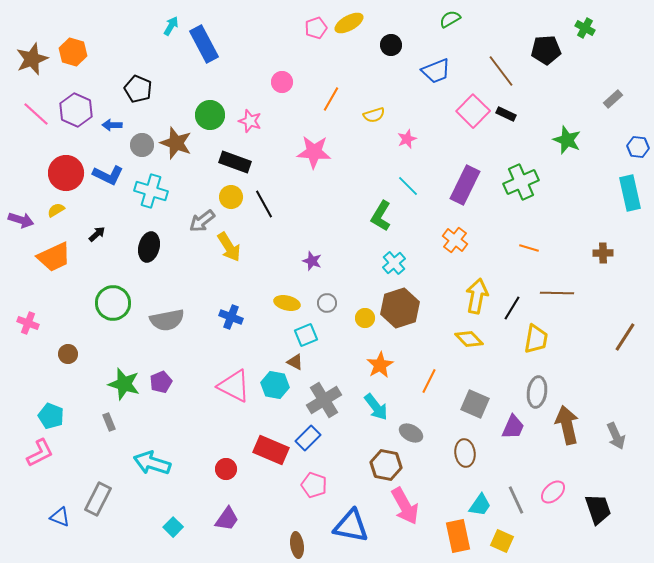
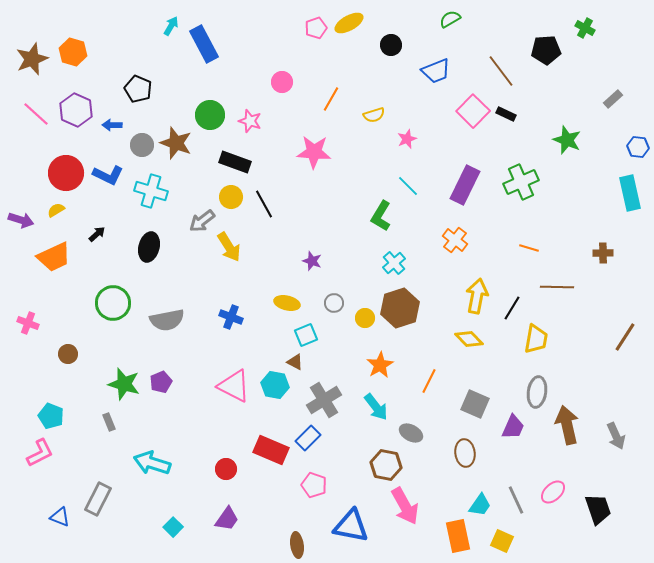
brown line at (557, 293): moved 6 px up
gray circle at (327, 303): moved 7 px right
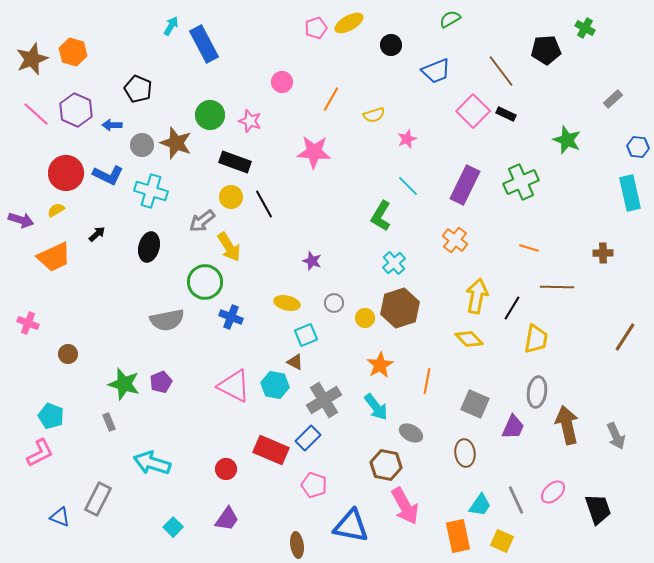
green circle at (113, 303): moved 92 px right, 21 px up
orange line at (429, 381): moved 2 px left; rotated 15 degrees counterclockwise
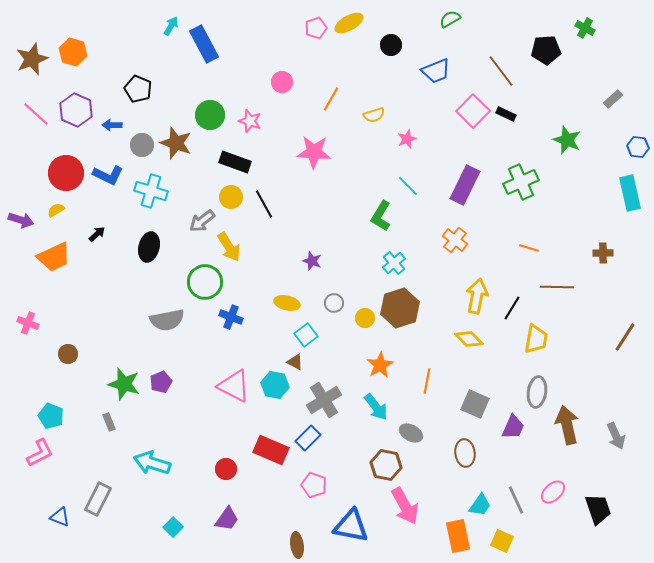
cyan square at (306, 335): rotated 15 degrees counterclockwise
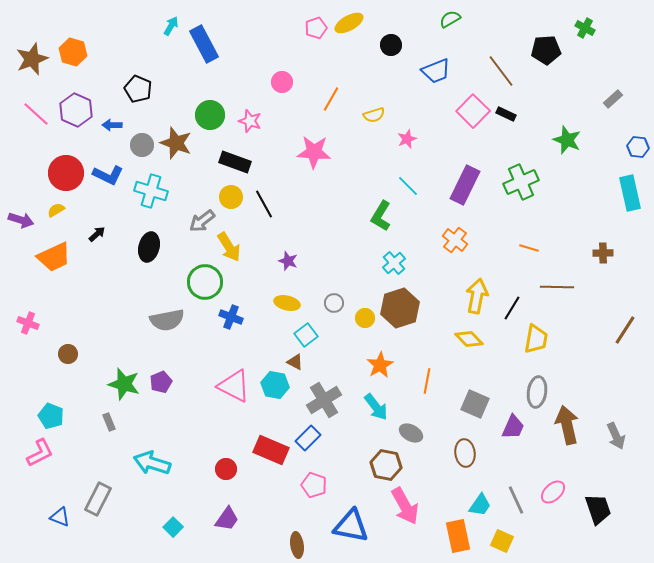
purple star at (312, 261): moved 24 px left
brown line at (625, 337): moved 7 px up
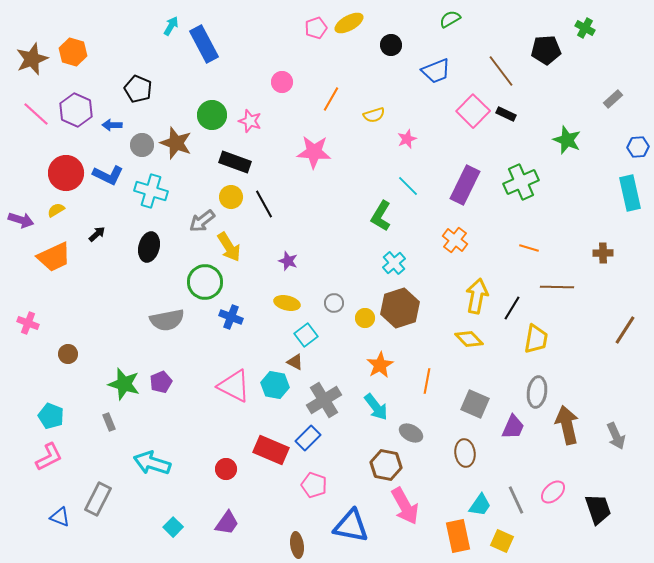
green circle at (210, 115): moved 2 px right
blue hexagon at (638, 147): rotated 10 degrees counterclockwise
pink L-shape at (40, 453): moved 9 px right, 4 px down
purple trapezoid at (227, 519): moved 4 px down
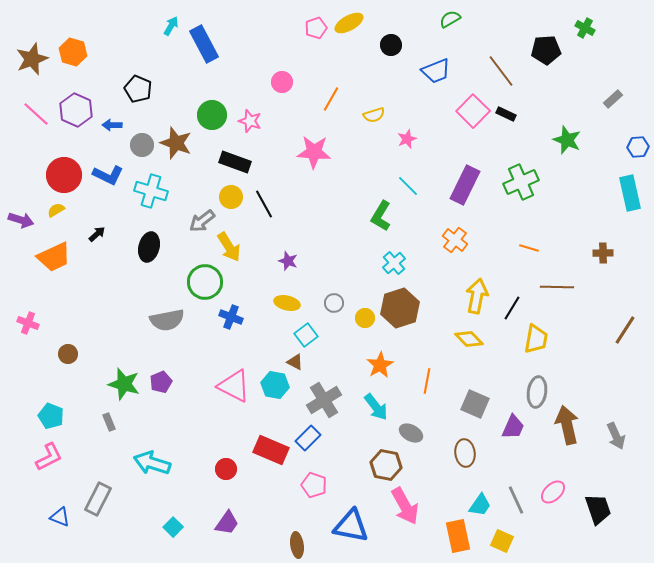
red circle at (66, 173): moved 2 px left, 2 px down
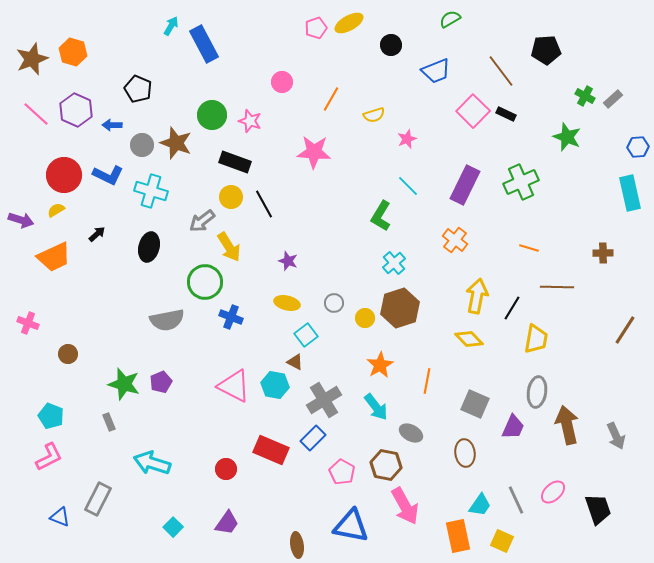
green cross at (585, 28): moved 68 px down
green star at (567, 140): moved 3 px up
blue rectangle at (308, 438): moved 5 px right
pink pentagon at (314, 485): moved 28 px right, 13 px up; rotated 10 degrees clockwise
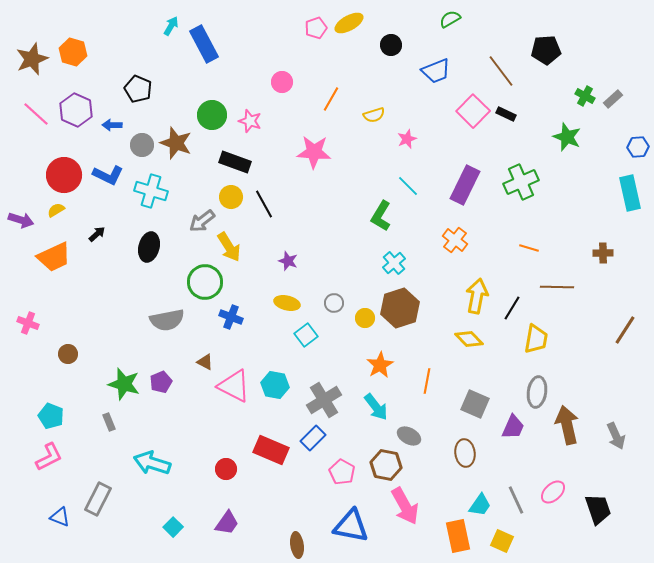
brown triangle at (295, 362): moved 90 px left
gray ellipse at (411, 433): moved 2 px left, 3 px down
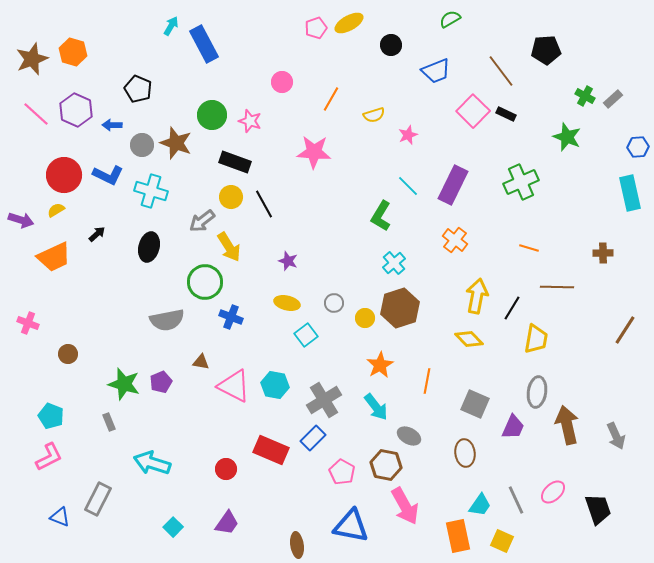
pink star at (407, 139): moved 1 px right, 4 px up
purple rectangle at (465, 185): moved 12 px left
brown triangle at (205, 362): moved 4 px left; rotated 18 degrees counterclockwise
